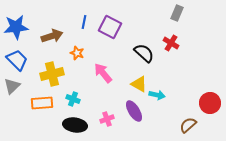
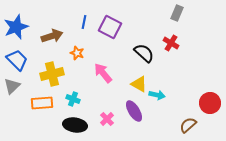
blue star: rotated 15 degrees counterclockwise
pink cross: rotated 24 degrees counterclockwise
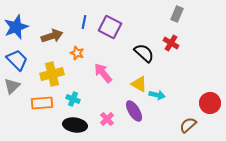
gray rectangle: moved 1 px down
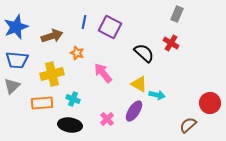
blue trapezoid: rotated 140 degrees clockwise
purple ellipse: rotated 65 degrees clockwise
black ellipse: moved 5 px left
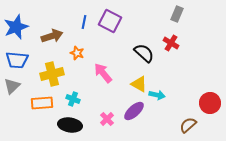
purple square: moved 6 px up
purple ellipse: rotated 15 degrees clockwise
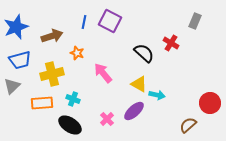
gray rectangle: moved 18 px right, 7 px down
blue trapezoid: moved 3 px right; rotated 20 degrees counterclockwise
black ellipse: rotated 25 degrees clockwise
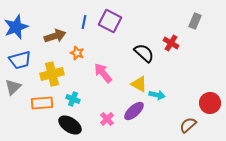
brown arrow: moved 3 px right
gray triangle: moved 1 px right, 1 px down
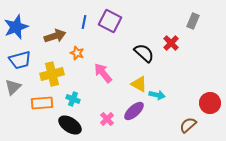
gray rectangle: moved 2 px left
red cross: rotated 14 degrees clockwise
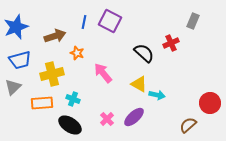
red cross: rotated 21 degrees clockwise
purple ellipse: moved 6 px down
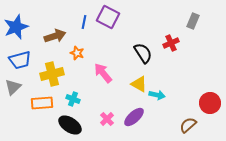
purple square: moved 2 px left, 4 px up
black semicircle: moved 1 px left; rotated 15 degrees clockwise
